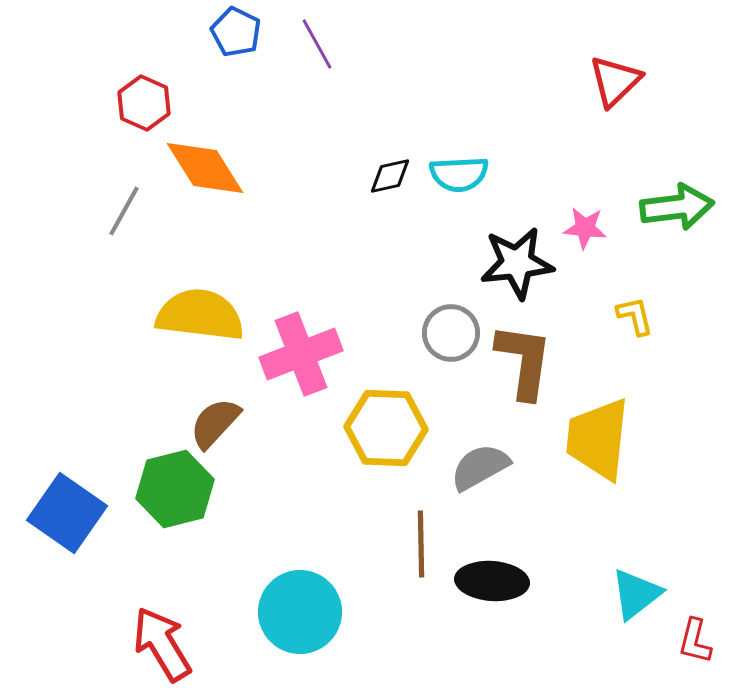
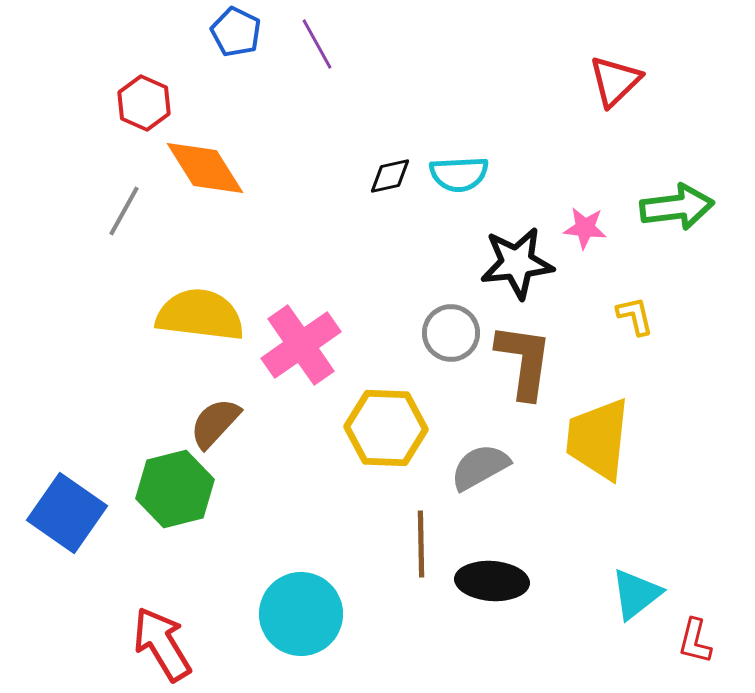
pink cross: moved 9 px up; rotated 14 degrees counterclockwise
cyan circle: moved 1 px right, 2 px down
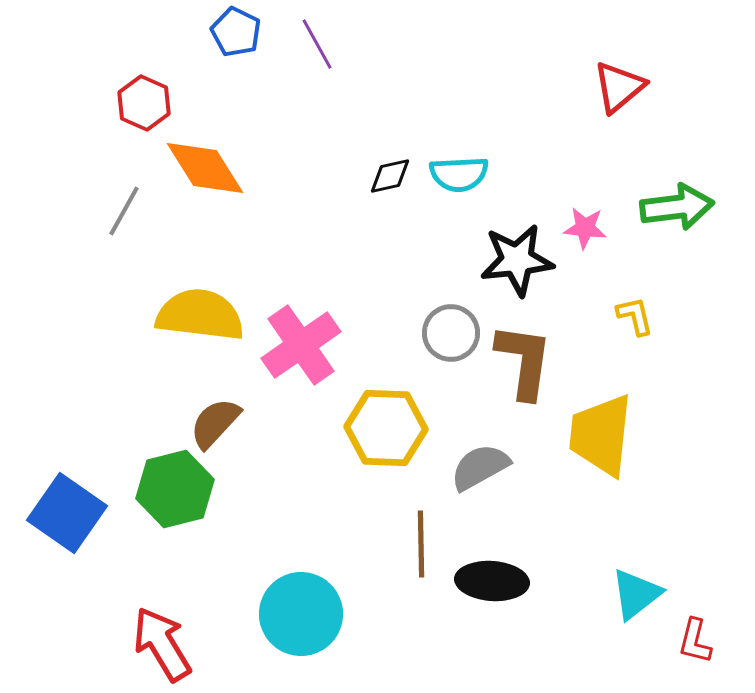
red triangle: moved 4 px right, 6 px down; rotated 4 degrees clockwise
black star: moved 3 px up
yellow trapezoid: moved 3 px right, 4 px up
